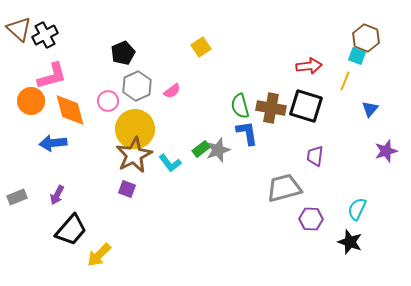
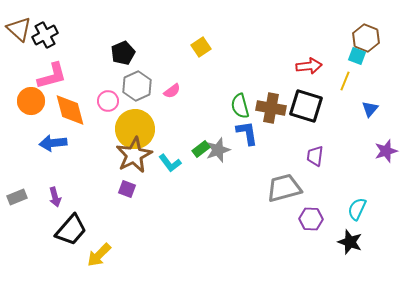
purple arrow: moved 2 px left, 2 px down; rotated 42 degrees counterclockwise
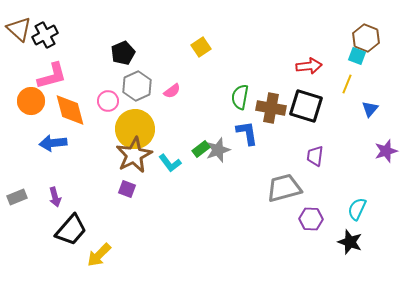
yellow line: moved 2 px right, 3 px down
green semicircle: moved 9 px up; rotated 25 degrees clockwise
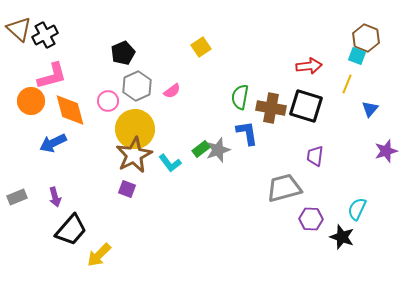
blue arrow: rotated 20 degrees counterclockwise
black star: moved 8 px left, 5 px up
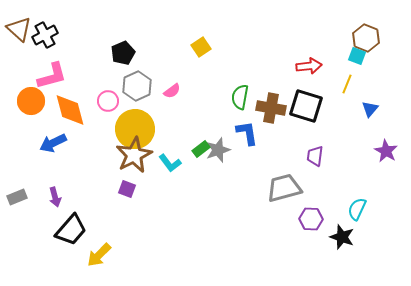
purple star: rotated 25 degrees counterclockwise
